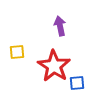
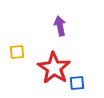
red star: moved 2 px down
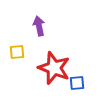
purple arrow: moved 21 px left
red star: rotated 12 degrees counterclockwise
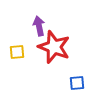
red star: moved 21 px up
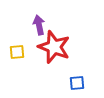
purple arrow: moved 1 px up
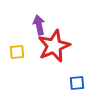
red star: moved 1 px up; rotated 28 degrees clockwise
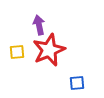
red star: moved 5 px left, 4 px down
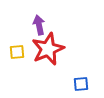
red star: moved 1 px left, 1 px up
blue square: moved 4 px right, 1 px down
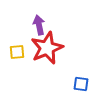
red star: moved 1 px left, 1 px up
blue square: rotated 14 degrees clockwise
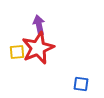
red star: moved 9 px left
